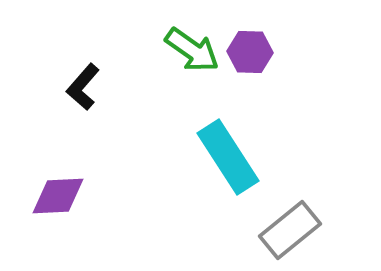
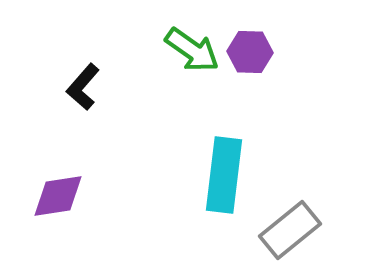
cyan rectangle: moved 4 px left, 18 px down; rotated 40 degrees clockwise
purple diamond: rotated 6 degrees counterclockwise
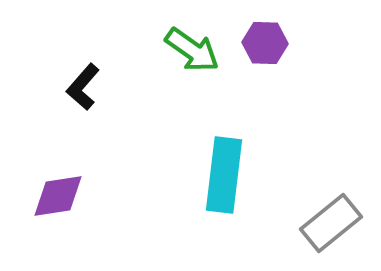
purple hexagon: moved 15 px right, 9 px up
gray rectangle: moved 41 px right, 7 px up
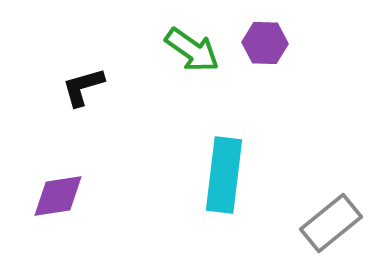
black L-shape: rotated 33 degrees clockwise
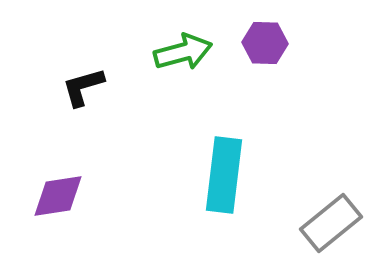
green arrow: moved 9 px left, 2 px down; rotated 50 degrees counterclockwise
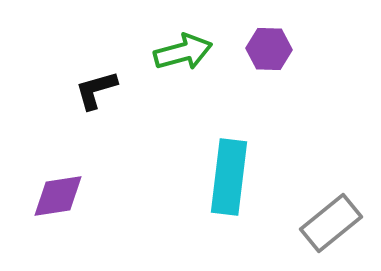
purple hexagon: moved 4 px right, 6 px down
black L-shape: moved 13 px right, 3 px down
cyan rectangle: moved 5 px right, 2 px down
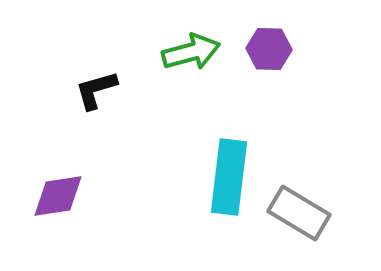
green arrow: moved 8 px right
gray rectangle: moved 32 px left, 10 px up; rotated 70 degrees clockwise
